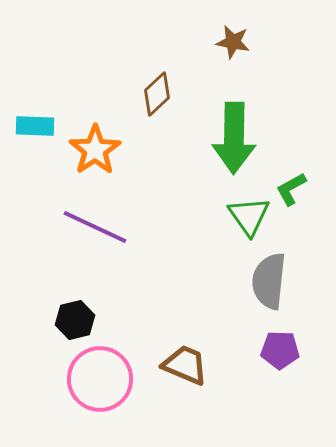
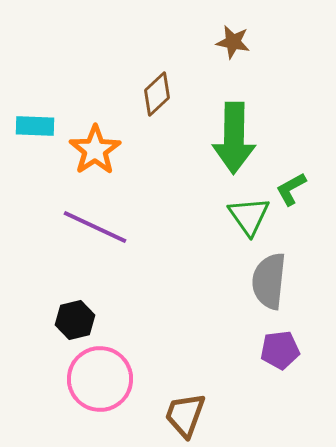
purple pentagon: rotated 9 degrees counterclockwise
brown trapezoid: moved 50 px down; rotated 93 degrees counterclockwise
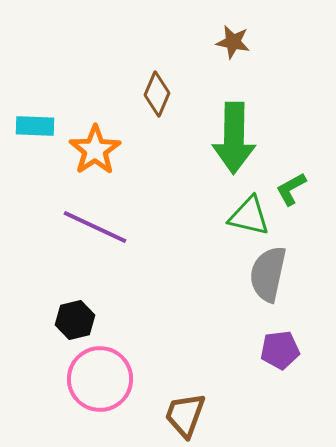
brown diamond: rotated 24 degrees counterclockwise
green triangle: rotated 42 degrees counterclockwise
gray semicircle: moved 1 px left, 7 px up; rotated 6 degrees clockwise
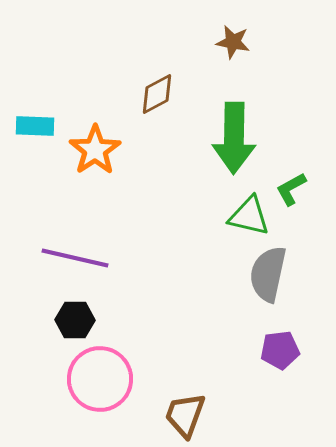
brown diamond: rotated 39 degrees clockwise
purple line: moved 20 px left, 31 px down; rotated 12 degrees counterclockwise
black hexagon: rotated 15 degrees clockwise
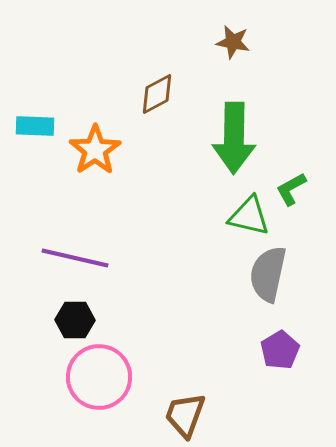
purple pentagon: rotated 24 degrees counterclockwise
pink circle: moved 1 px left, 2 px up
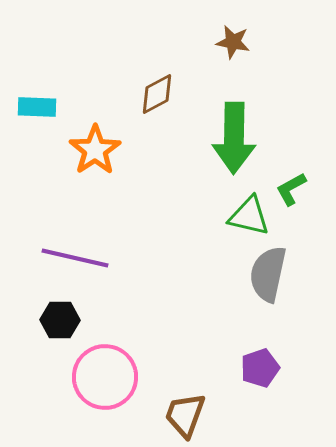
cyan rectangle: moved 2 px right, 19 px up
black hexagon: moved 15 px left
purple pentagon: moved 20 px left, 18 px down; rotated 12 degrees clockwise
pink circle: moved 6 px right
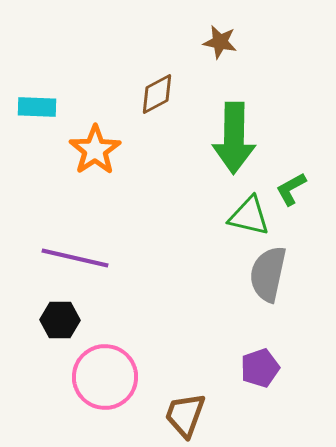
brown star: moved 13 px left
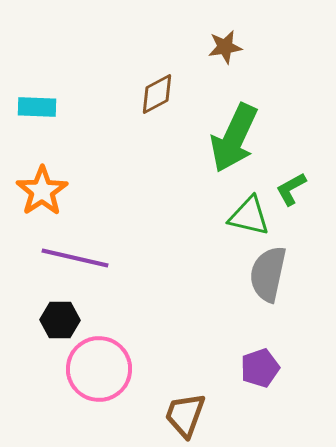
brown star: moved 5 px right, 5 px down; rotated 20 degrees counterclockwise
green arrow: rotated 24 degrees clockwise
orange star: moved 53 px left, 41 px down
pink circle: moved 6 px left, 8 px up
